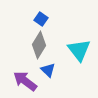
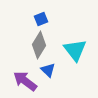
blue square: rotated 32 degrees clockwise
cyan triangle: moved 4 px left
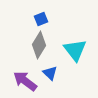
blue triangle: moved 2 px right, 3 px down
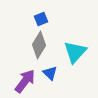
cyan triangle: moved 2 px down; rotated 20 degrees clockwise
purple arrow: rotated 90 degrees clockwise
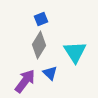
cyan triangle: rotated 15 degrees counterclockwise
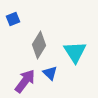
blue square: moved 28 px left
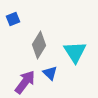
purple arrow: moved 1 px down
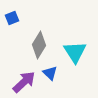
blue square: moved 1 px left, 1 px up
purple arrow: moved 1 px left; rotated 10 degrees clockwise
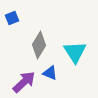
blue triangle: rotated 21 degrees counterclockwise
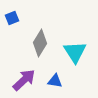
gray diamond: moved 1 px right, 2 px up
blue triangle: moved 5 px right, 8 px down; rotated 14 degrees counterclockwise
purple arrow: moved 2 px up
